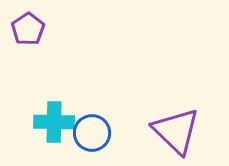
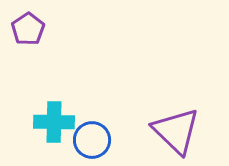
blue circle: moved 7 px down
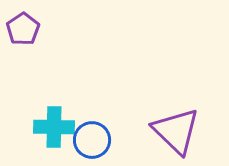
purple pentagon: moved 5 px left
cyan cross: moved 5 px down
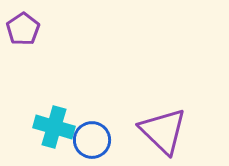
cyan cross: rotated 15 degrees clockwise
purple triangle: moved 13 px left
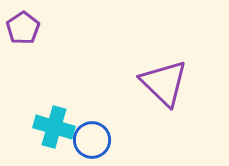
purple pentagon: moved 1 px up
purple triangle: moved 1 px right, 48 px up
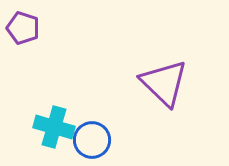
purple pentagon: rotated 20 degrees counterclockwise
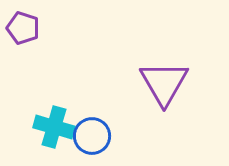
purple triangle: rotated 16 degrees clockwise
blue circle: moved 4 px up
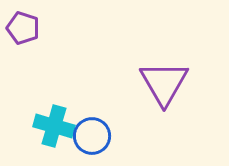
cyan cross: moved 1 px up
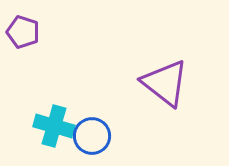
purple pentagon: moved 4 px down
purple triangle: moved 1 px right; rotated 22 degrees counterclockwise
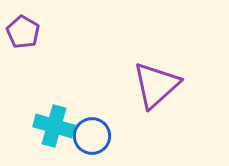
purple pentagon: rotated 12 degrees clockwise
purple triangle: moved 9 px left, 2 px down; rotated 40 degrees clockwise
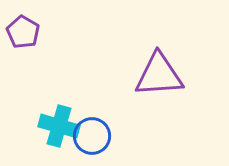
purple triangle: moved 3 px right, 10 px up; rotated 38 degrees clockwise
cyan cross: moved 5 px right
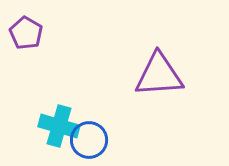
purple pentagon: moved 3 px right, 1 px down
blue circle: moved 3 px left, 4 px down
